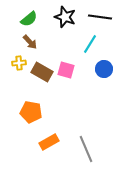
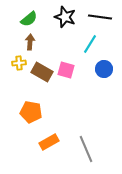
brown arrow: rotated 133 degrees counterclockwise
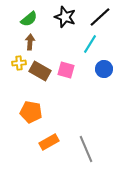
black line: rotated 50 degrees counterclockwise
brown rectangle: moved 2 px left, 1 px up
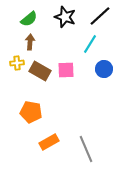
black line: moved 1 px up
yellow cross: moved 2 px left
pink square: rotated 18 degrees counterclockwise
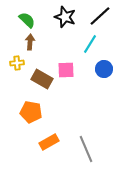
green semicircle: moved 2 px left, 1 px down; rotated 96 degrees counterclockwise
brown rectangle: moved 2 px right, 8 px down
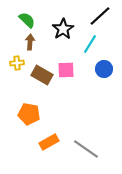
black star: moved 2 px left, 12 px down; rotated 20 degrees clockwise
brown rectangle: moved 4 px up
orange pentagon: moved 2 px left, 2 px down
gray line: rotated 32 degrees counterclockwise
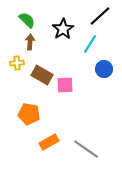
pink square: moved 1 px left, 15 px down
